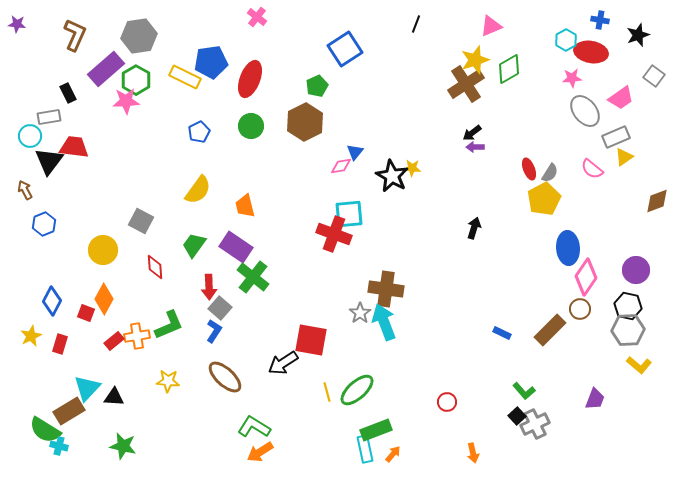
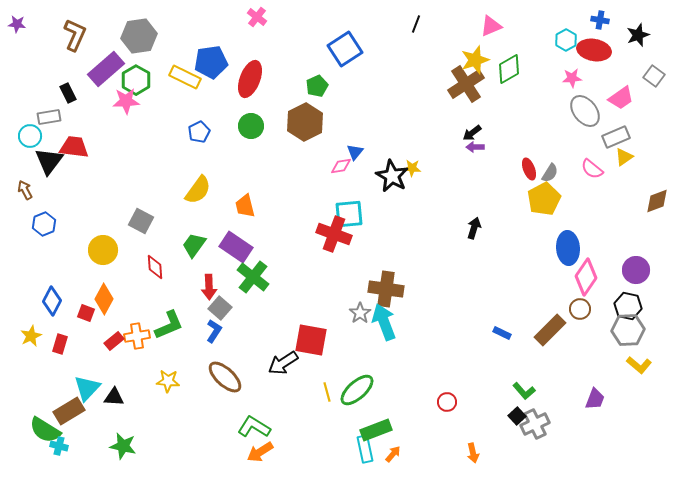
red ellipse at (591, 52): moved 3 px right, 2 px up
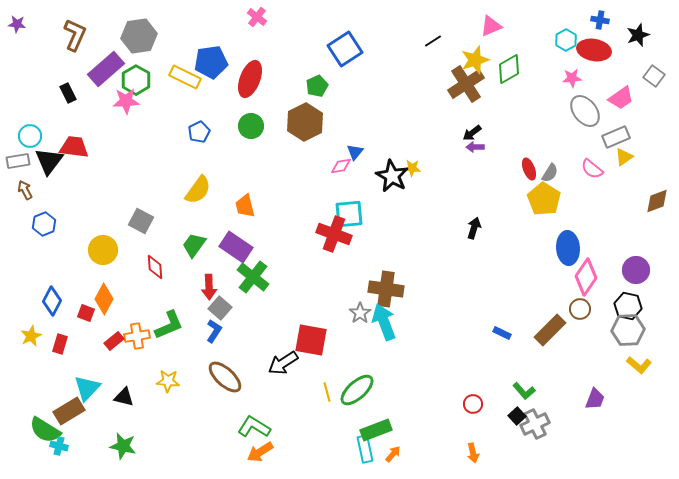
black line at (416, 24): moved 17 px right, 17 px down; rotated 36 degrees clockwise
gray rectangle at (49, 117): moved 31 px left, 44 px down
yellow pentagon at (544, 199): rotated 12 degrees counterclockwise
black triangle at (114, 397): moved 10 px right; rotated 10 degrees clockwise
red circle at (447, 402): moved 26 px right, 2 px down
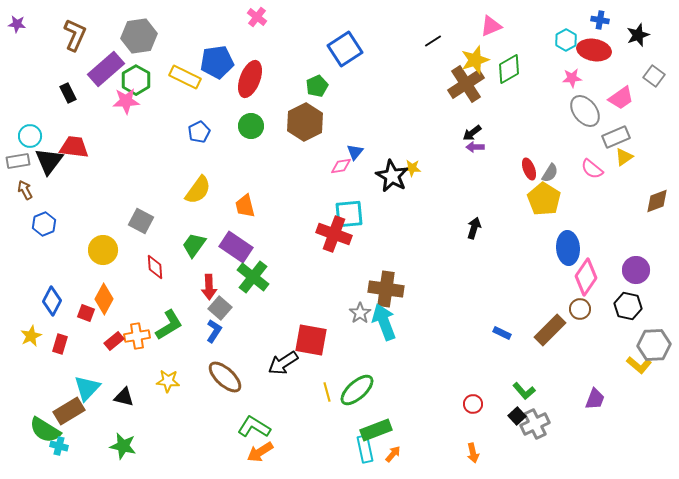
blue pentagon at (211, 62): moved 6 px right
green L-shape at (169, 325): rotated 8 degrees counterclockwise
gray hexagon at (628, 330): moved 26 px right, 15 px down
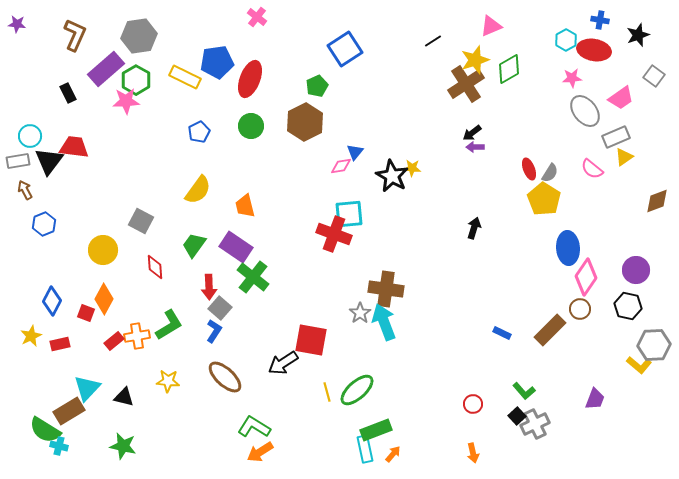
red rectangle at (60, 344): rotated 60 degrees clockwise
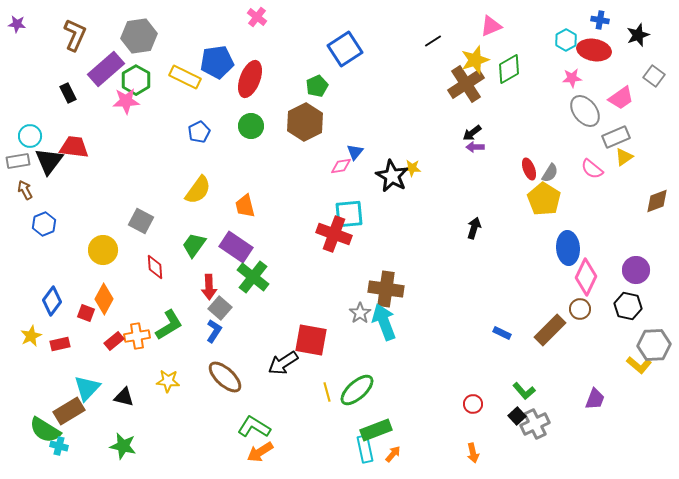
pink diamond at (586, 277): rotated 9 degrees counterclockwise
blue diamond at (52, 301): rotated 8 degrees clockwise
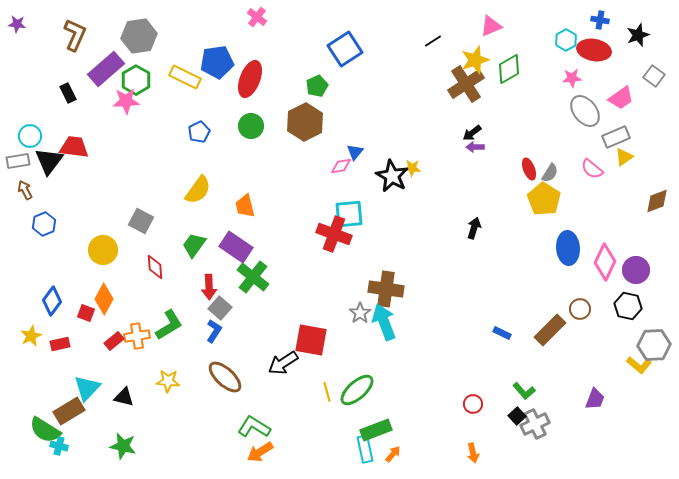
pink diamond at (586, 277): moved 19 px right, 15 px up
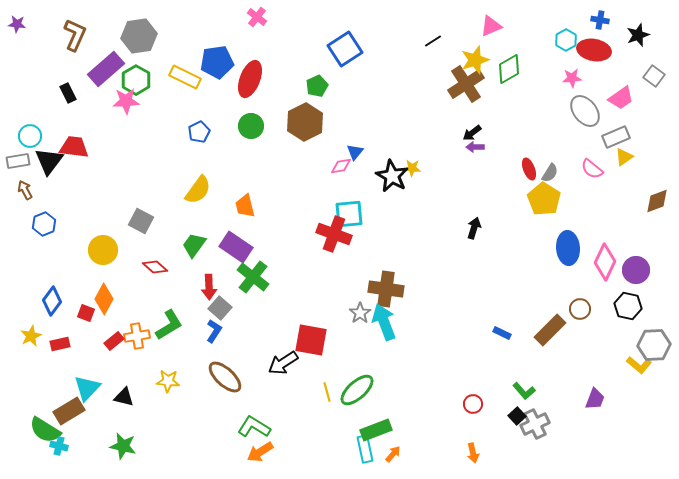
red diamond at (155, 267): rotated 45 degrees counterclockwise
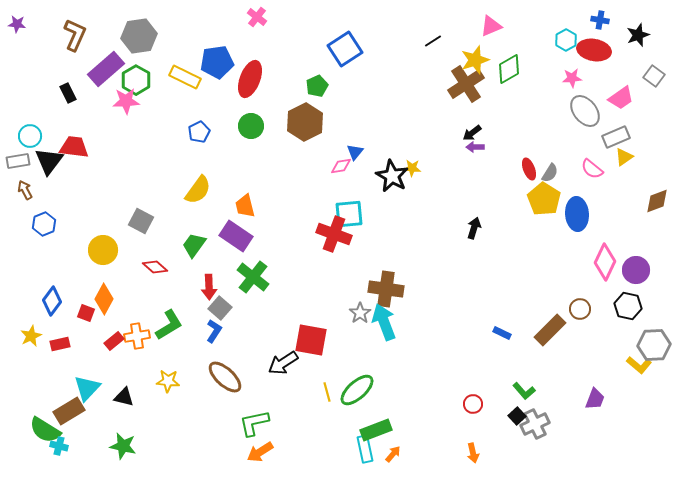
purple rectangle at (236, 247): moved 11 px up
blue ellipse at (568, 248): moved 9 px right, 34 px up
green L-shape at (254, 427): moved 4 px up; rotated 44 degrees counterclockwise
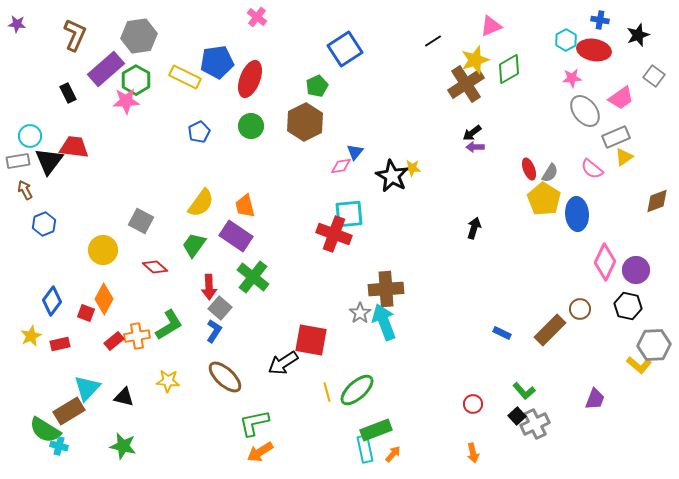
yellow semicircle at (198, 190): moved 3 px right, 13 px down
brown cross at (386, 289): rotated 12 degrees counterclockwise
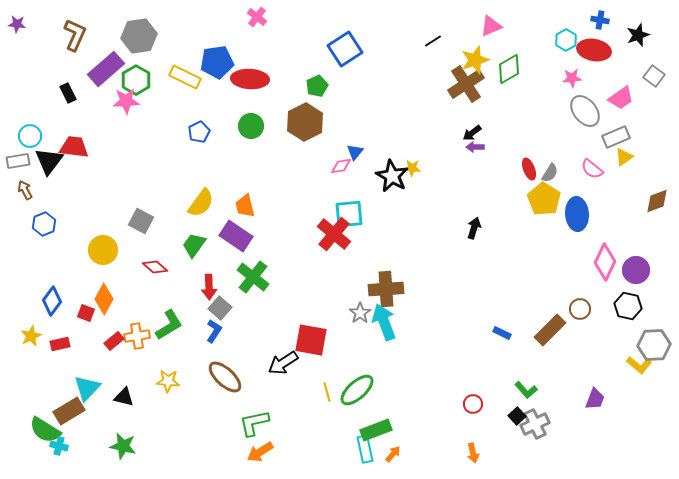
red ellipse at (250, 79): rotated 72 degrees clockwise
red cross at (334, 234): rotated 20 degrees clockwise
green L-shape at (524, 391): moved 2 px right, 1 px up
